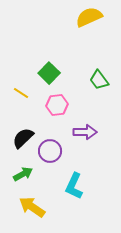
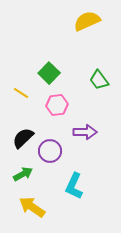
yellow semicircle: moved 2 px left, 4 px down
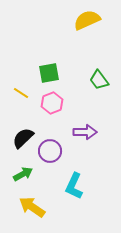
yellow semicircle: moved 1 px up
green square: rotated 35 degrees clockwise
pink hexagon: moved 5 px left, 2 px up; rotated 15 degrees counterclockwise
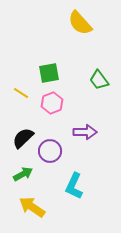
yellow semicircle: moved 7 px left, 3 px down; rotated 108 degrees counterclockwise
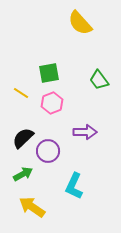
purple circle: moved 2 px left
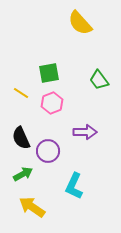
black semicircle: moved 2 px left; rotated 70 degrees counterclockwise
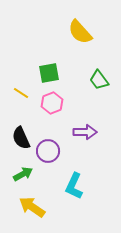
yellow semicircle: moved 9 px down
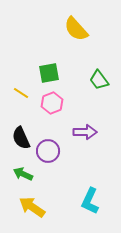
yellow semicircle: moved 4 px left, 3 px up
green arrow: rotated 126 degrees counterclockwise
cyan L-shape: moved 16 px right, 15 px down
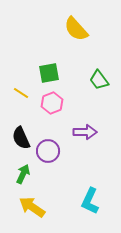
green arrow: rotated 90 degrees clockwise
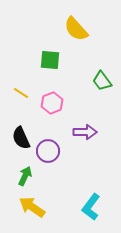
green square: moved 1 px right, 13 px up; rotated 15 degrees clockwise
green trapezoid: moved 3 px right, 1 px down
green arrow: moved 2 px right, 2 px down
cyan L-shape: moved 1 px right, 6 px down; rotated 12 degrees clockwise
